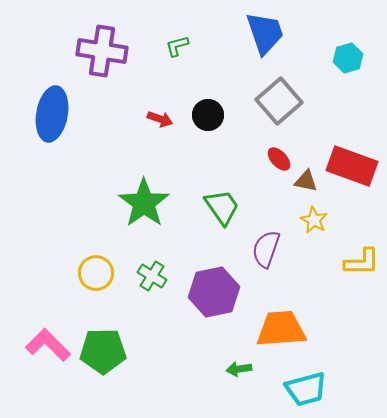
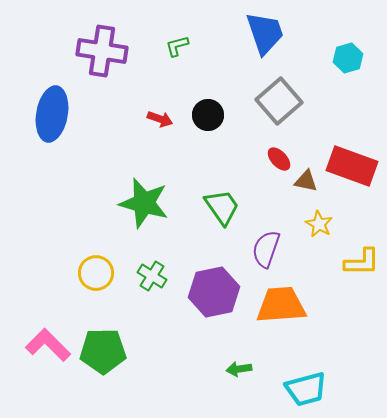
green star: rotated 21 degrees counterclockwise
yellow star: moved 5 px right, 4 px down
orange trapezoid: moved 24 px up
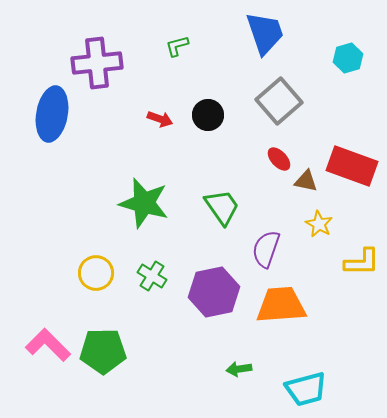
purple cross: moved 5 px left, 12 px down; rotated 15 degrees counterclockwise
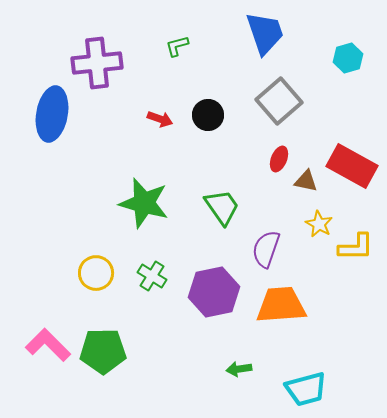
red ellipse: rotated 65 degrees clockwise
red rectangle: rotated 9 degrees clockwise
yellow L-shape: moved 6 px left, 15 px up
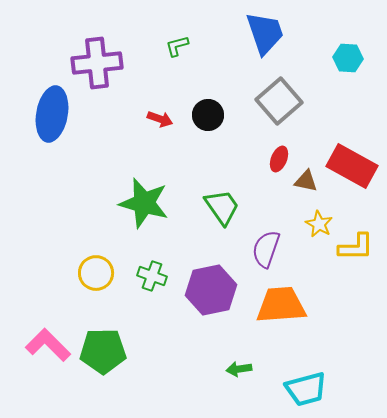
cyan hexagon: rotated 20 degrees clockwise
green cross: rotated 12 degrees counterclockwise
purple hexagon: moved 3 px left, 2 px up
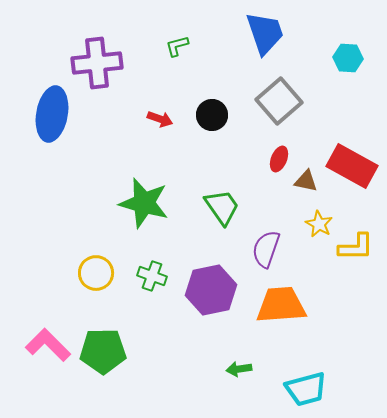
black circle: moved 4 px right
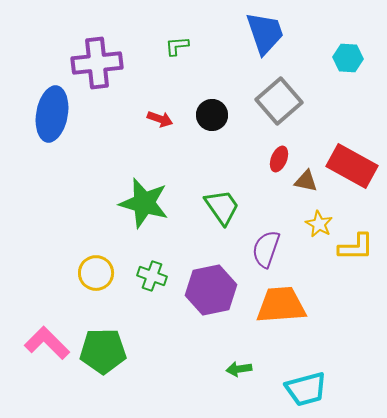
green L-shape: rotated 10 degrees clockwise
pink L-shape: moved 1 px left, 2 px up
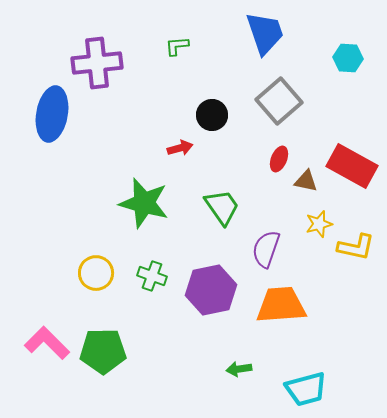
red arrow: moved 20 px right, 29 px down; rotated 35 degrees counterclockwise
yellow star: rotated 28 degrees clockwise
yellow L-shape: rotated 12 degrees clockwise
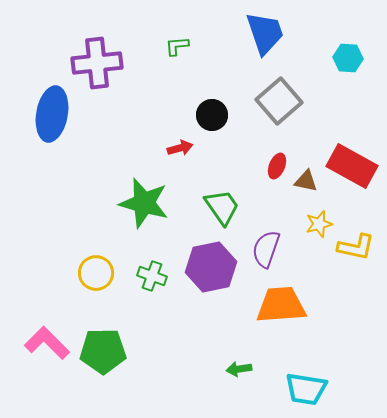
red ellipse: moved 2 px left, 7 px down
purple hexagon: moved 23 px up
cyan trapezoid: rotated 24 degrees clockwise
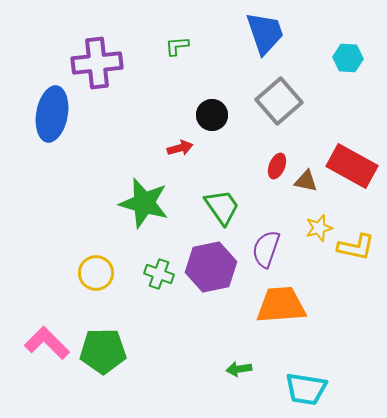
yellow star: moved 4 px down
green cross: moved 7 px right, 2 px up
